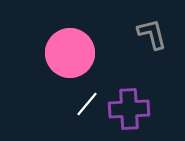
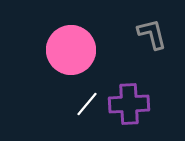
pink circle: moved 1 px right, 3 px up
purple cross: moved 5 px up
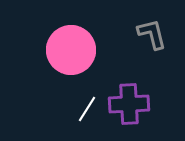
white line: moved 5 px down; rotated 8 degrees counterclockwise
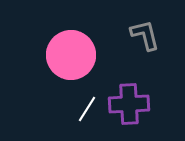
gray L-shape: moved 7 px left, 1 px down
pink circle: moved 5 px down
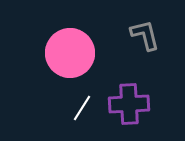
pink circle: moved 1 px left, 2 px up
white line: moved 5 px left, 1 px up
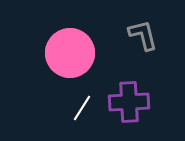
gray L-shape: moved 2 px left
purple cross: moved 2 px up
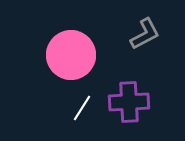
gray L-shape: moved 2 px right, 1 px up; rotated 76 degrees clockwise
pink circle: moved 1 px right, 2 px down
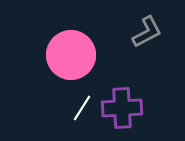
gray L-shape: moved 2 px right, 2 px up
purple cross: moved 7 px left, 6 px down
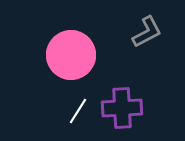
white line: moved 4 px left, 3 px down
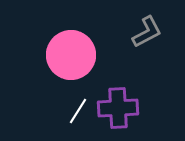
purple cross: moved 4 px left
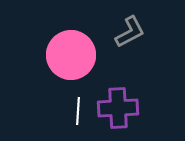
gray L-shape: moved 17 px left
white line: rotated 28 degrees counterclockwise
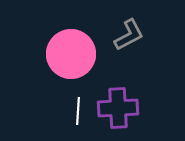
gray L-shape: moved 1 px left, 3 px down
pink circle: moved 1 px up
